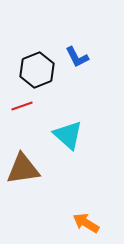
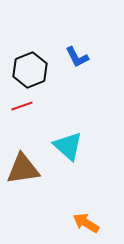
black hexagon: moved 7 px left
cyan triangle: moved 11 px down
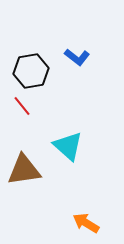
blue L-shape: rotated 25 degrees counterclockwise
black hexagon: moved 1 px right, 1 px down; rotated 12 degrees clockwise
red line: rotated 70 degrees clockwise
brown triangle: moved 1 px right, 1 px down
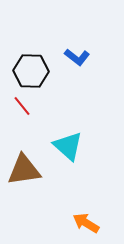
black hexagon: rotated 12 degrees clockwise
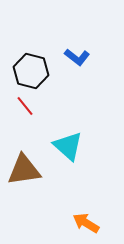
black hexagon: rotated 12 degrees clockwise
red line: moved 3 px right
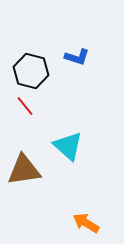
blue L-shape: rotated 20 degrees counterclockwise
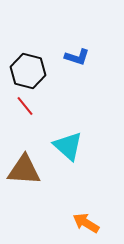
black hexagon: moved 3 px left
brown triangle: rotated 12 degrees clockwise
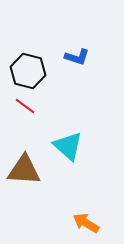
red line: rotated 15 degrees counterclockwise
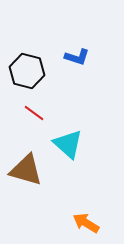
black hexagon: moved 1 px left
red line: moved 9 px right, 7 px down
cyan triangle: moved 2 px up
brown triangle: moved 2 px right; rotated 12 degrees clockwise
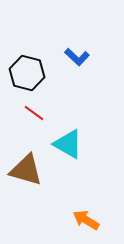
blue L-shape: rotated 25 degrees clockwise
black hexagon: moved 2 px down
cyan triangle: rotated 12 degrees counterclockwise
orange arrow: moved 3 px up
